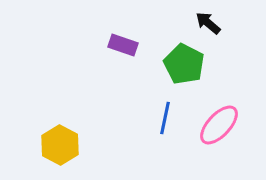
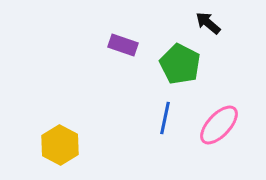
green pentagon: moved 4 px left
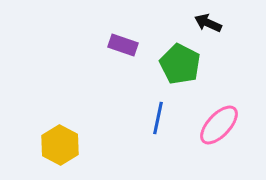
black arrow: rotated 16 degrees counterclockwise
blue line: moved 7 px left
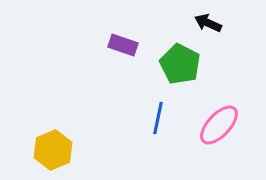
yellow hexagon: moved 7 px left, 5 px down; rotated 9 degrees clockwise
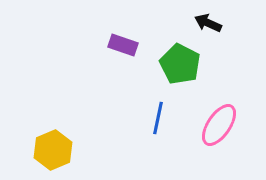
pink ellipse: rotated 9 degrees counterclockwise
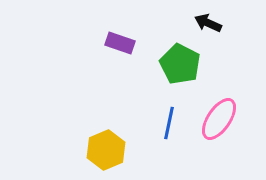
purple rectangle: moved 3 px left, 2 px up
blue line: moved 11 px right, 5 px down
pink ellipse: moved 6 px up
yellow hexagon: moved 53 px right
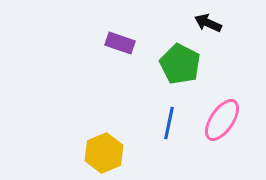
pink ellipse: moved 3 px right, 1 px down
yellow hexagon: moved 2 px left, 3 px down
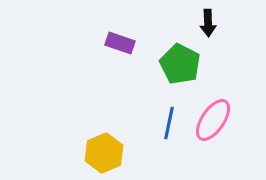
black arrow: rotated 116 degrees counterclockwise
pink ellipse: moved 9 px left
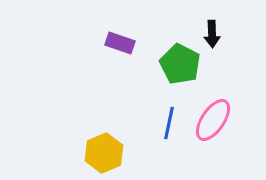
black arrow: moved 4 px right, 11 px down
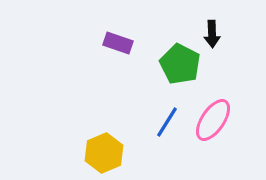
purple rectangle: moved 2 px left
blue line: moved 2 px left, 1 px up; rotated 20 degrees clockwise
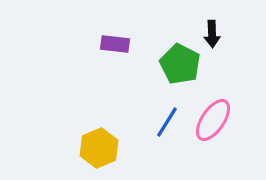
purple rectangle: moved 3 px left, 1 px down; rotated 12 degrees counterclockwise
yellow hexagon: moved 5 px left, 5 px up
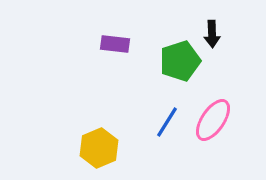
green pentagon: moved 3 px up; rotated 27 degrees clockwise
